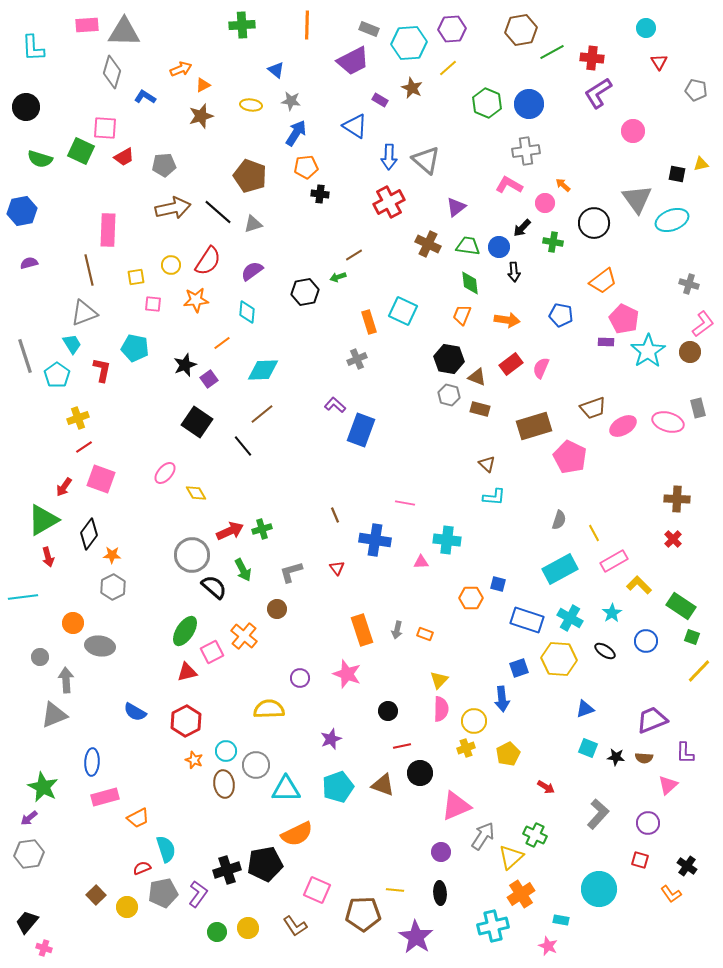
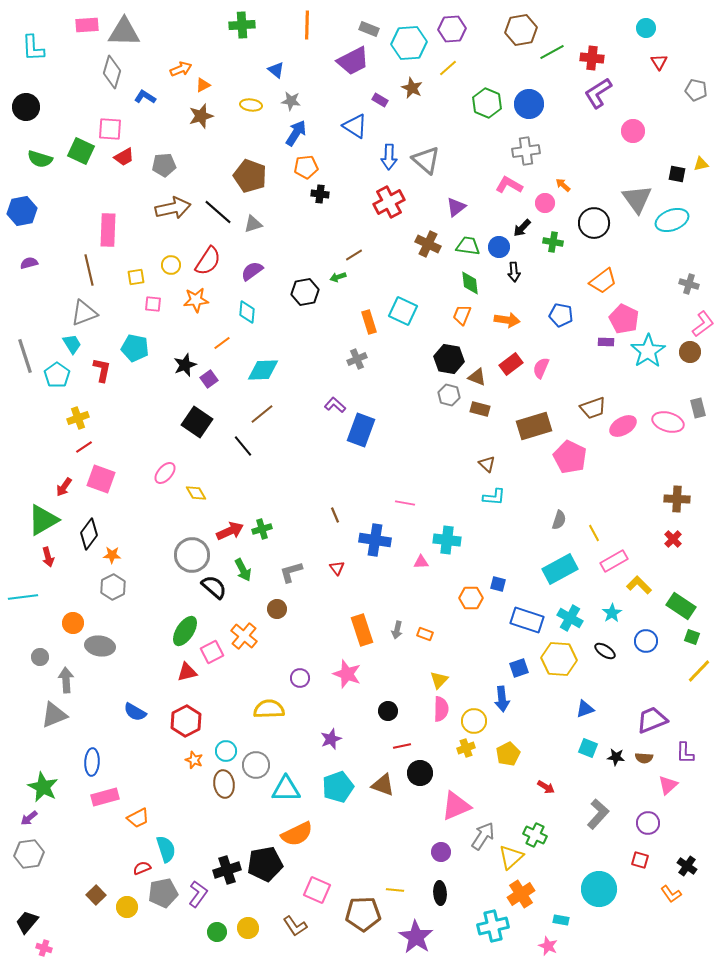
pink square at (105, 128): moved 5 px right, 1 px down
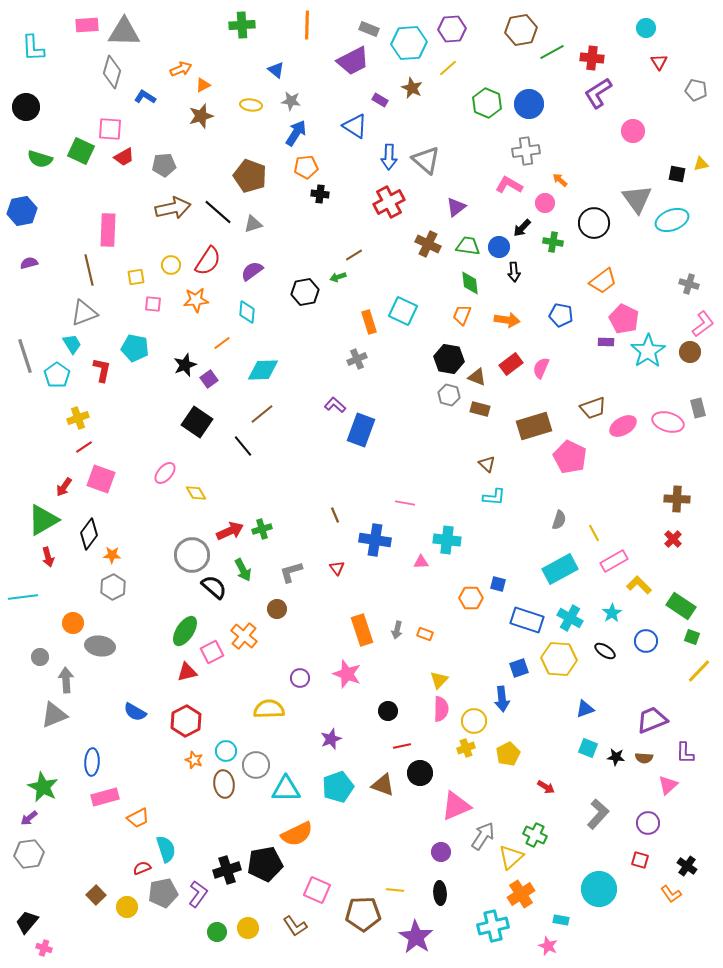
orange arrow at (563, 185): moved 3 px left, 5 px up
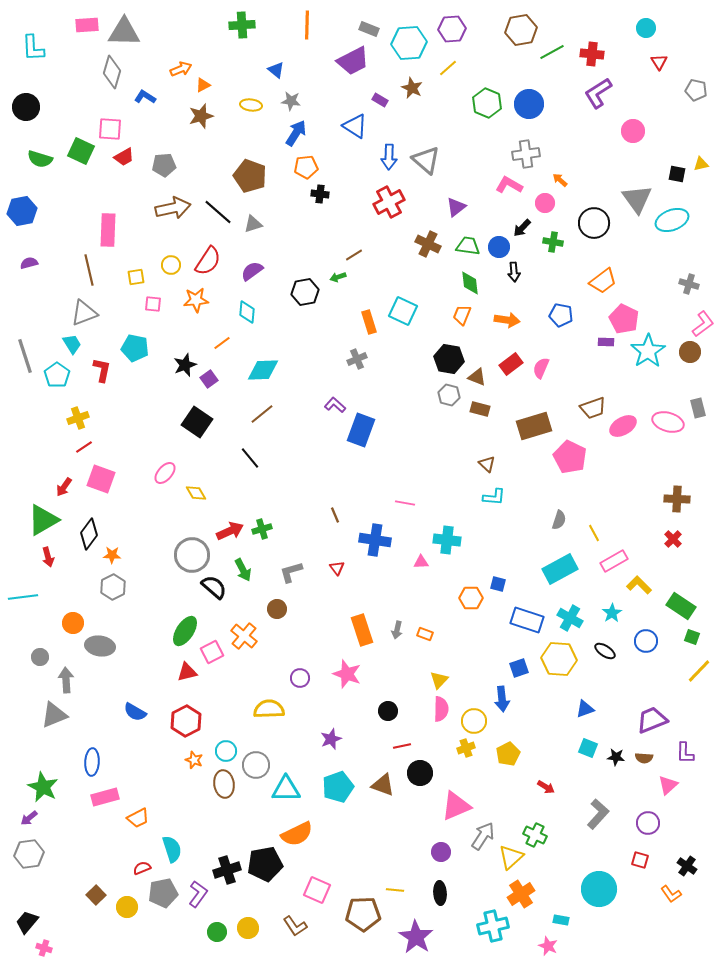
red cross at (592, 58): moved 4 px up
gray cross at (526, 151): moved 3 px down
black line at (243, 446): moved 7 px right, 12 px down
cyan semicircle at (166, 849): moved 6 px right
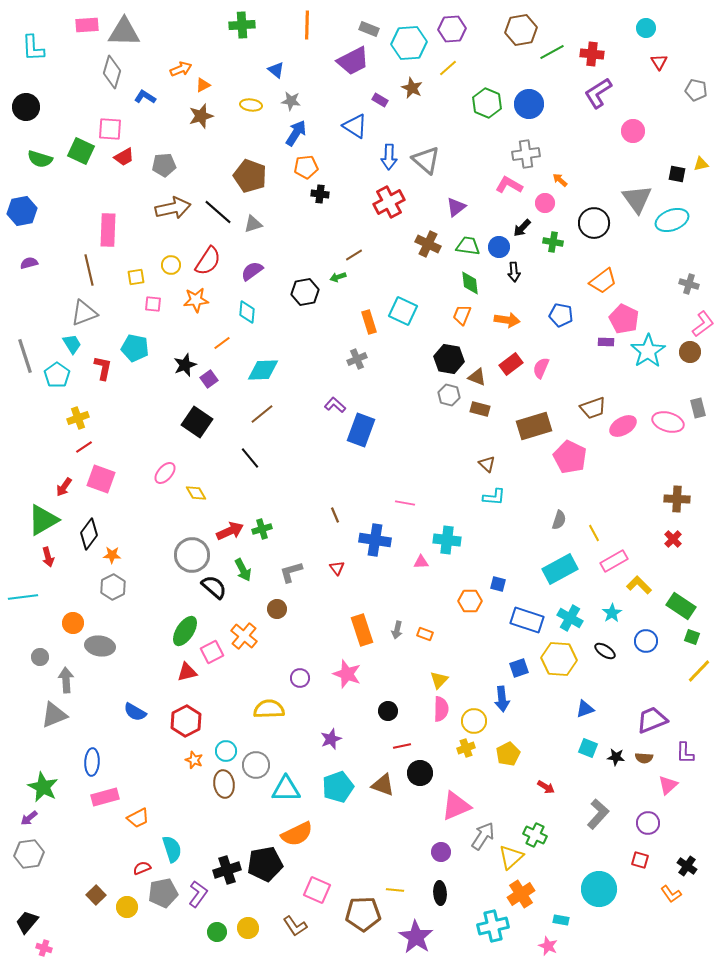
red L-shape at (102, 370): moved 1 px right, 2 px up
orange hexagon at (471, 598): moved 1 px left, 3 px down
